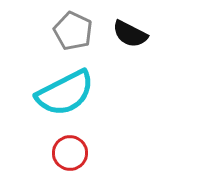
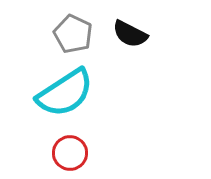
gray pentagon: moved 3 px down
cyan semicircle: rotated 6 degrees counterclockwise
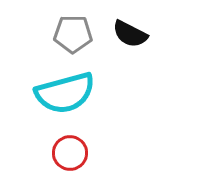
gray pentagon: rotated 24 degrees counterclockwise
cyan semicircle: rotated 18 degrees clockwise
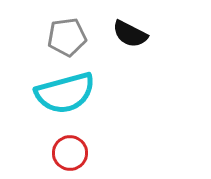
gray pentagon: moved 6 px left, 3 px down; rotated 9 degrees counterclockwise
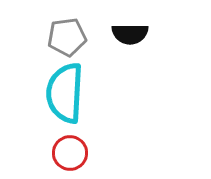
black semicircle: rotated 27 degrees counterclockwise
cyan semicircle: rotated 108 degrees clockwise
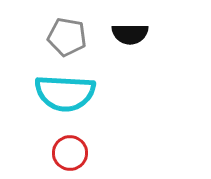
gray pentagon: rotated 18 degrees clockwise
cyan semicircle: rotated 90 degrees counterclockwise
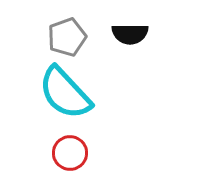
gray pentagon: rotated 30 degrees counterclockwise
cyan semicircle: rotated 44 degrees clockwise
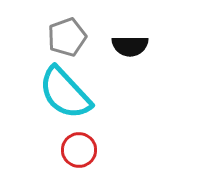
black semicircle: moved 12 px down
red circle: moved 9 px right, 3 px up
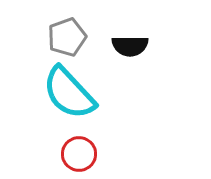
cyan semicircle: moved 4 px right
red circle: moved 4 px down
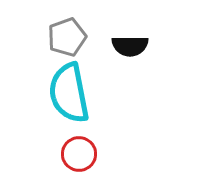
cyan semicircle: rotated 32 degrees clockwise
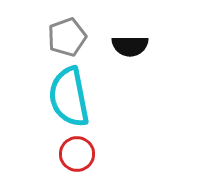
cyan semicircle: moved 4 px down
red circle: moved 2 px left
